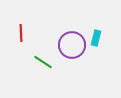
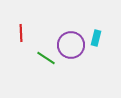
purple circle: moved 1 px left
green line: moved 3 px right, 4 px up
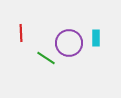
cyan rectangle: rotated 14 degrees counterclockwise
purple circle: moved 2 px left, 2 px up
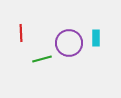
green line: moved 4 px left, 1 px down; rotated 48 degrees counterclockwise
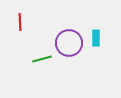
red line: moved 1 px left, 11 px up
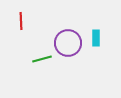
red line: moved 1 px right, 1 px up
purple circle: moved 1 px left
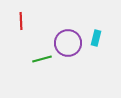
cyan rectangle: rotated 14 degrees clockwise
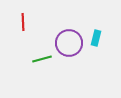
red line: moved 2 px right, 1 px down
purple circle: moved 1 px right
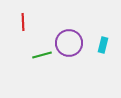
cyan rectangle: moved 7 px right, 7 px down
green line: moved 4 px up
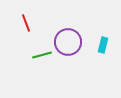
red line: moved 3 px right, 1 px down; rotated 18 degrees counterclockwise
purple circle: moved 1 px left, 1 px up
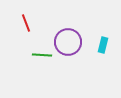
green line: rotated 18 degrees clockwise
